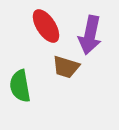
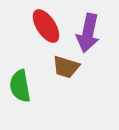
purple arrow: moved 2 px left, 2 px up
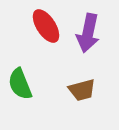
brown trapezoid: moved 16 px right, 23 px down; rotated 32 degrees counterclockwise
green semicircle: moved 2 px up; rotated 12 degrees counterclockwise
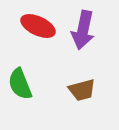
red ellipse: moved 8 px left; rotated 32 degrees counterclockwise
purple arrow: moved 5 px left, 3 px up
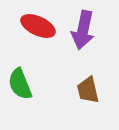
brown trapezoid: moved 6 px right; rotated 92 degrees clockwise
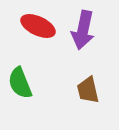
green semicircle: moved 1 px up
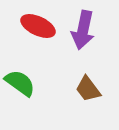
green semicircle: rotated 148 degrees clockwise
brown trapezoid: moved 1 px up; rotated 24 degrees counterclockwise
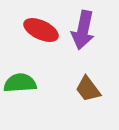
red ellipse: moved 3 px right, 4 px down
green semicircle: rotated 40 degrees counterclockwise
